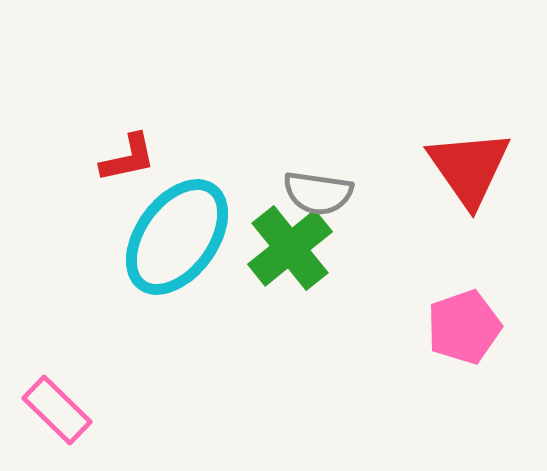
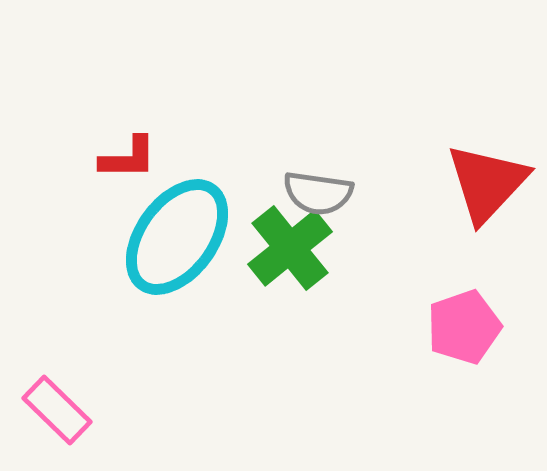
red L-shape: rotated 12 degrees clockwise
red triangle: moved 18 px right, 15 px down; rotated 18 degrees clockwise
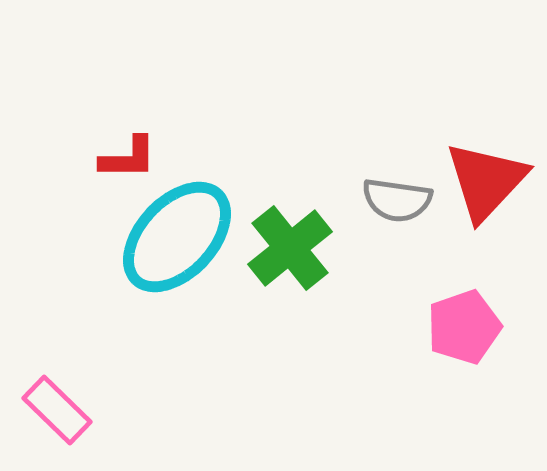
red triangle: moved 1 px left, 2 px up
gray semicircle: moved 79 px right, 7 px down
cyan ellipse: rotated 7 degrees clockwise
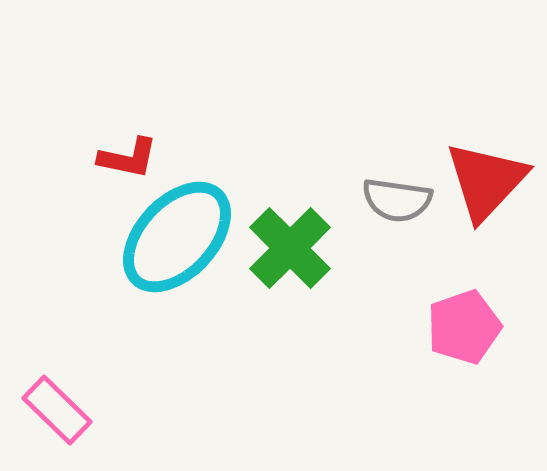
red L-shape: rotated 12 degrees clockwise
green cross: rotated 6 degrees counterclockwise
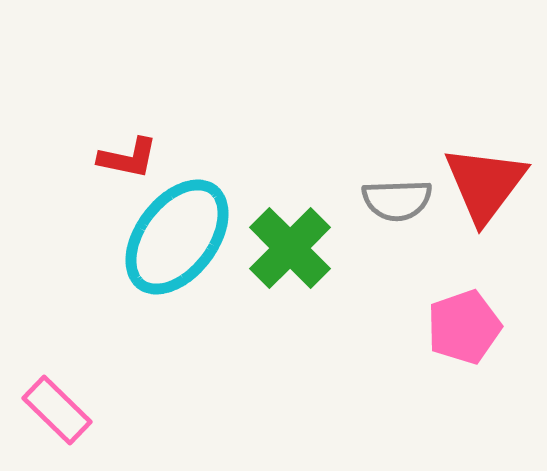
red triangle: moved 1 px left, 3 px down; rotated 6 degrees counterclockwise
gray semicircle: rotated 10 degrees counterclockwise
cyan ellipse: rotated 6 degrees counterclockwise
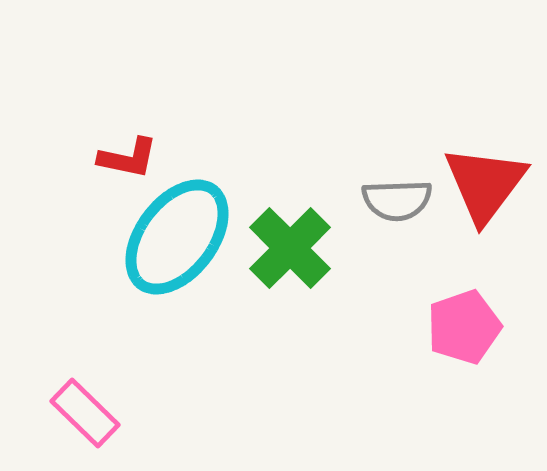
pink rectangle: moved 28 px right, 3 px down
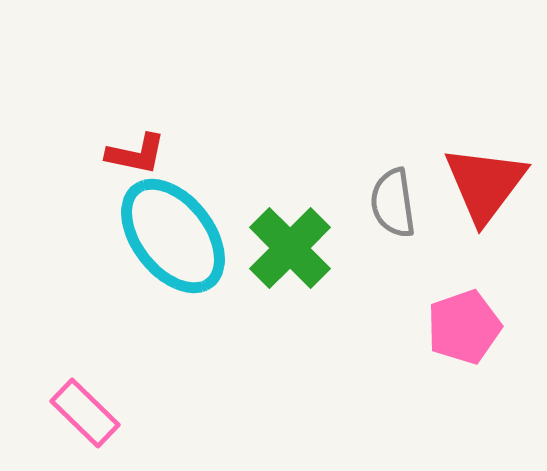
red L-shape: moved 8 px right, 4 px up
gray semicircle: moved 4 px left, 3 px down; rotated 84 degrees clockwise
cyan ellipse: moved 4 px left, 1 px up; rotated 75 degrees counterclockwise
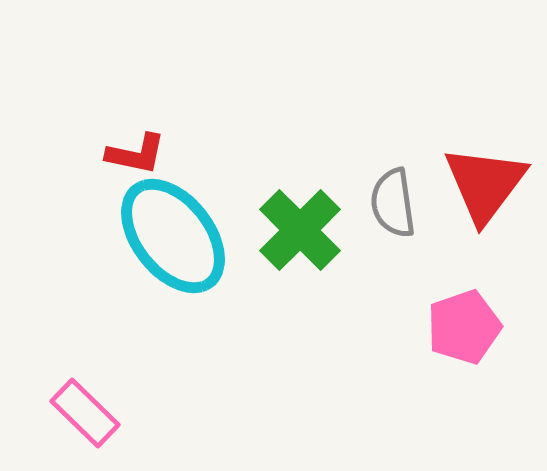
green cross: moved 10 px right, 18 px up
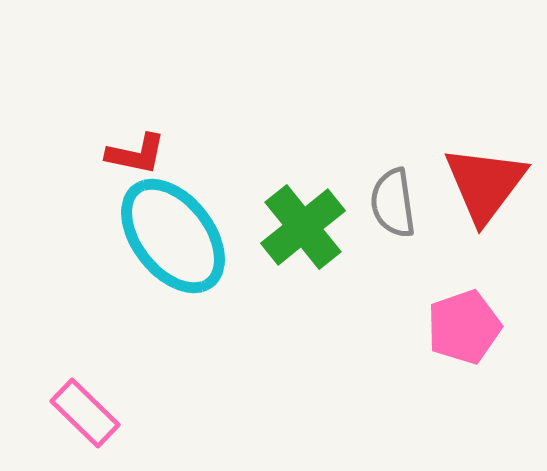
green cross: moved 3 px right, 3 px up; rotated 6 degrees clockwise
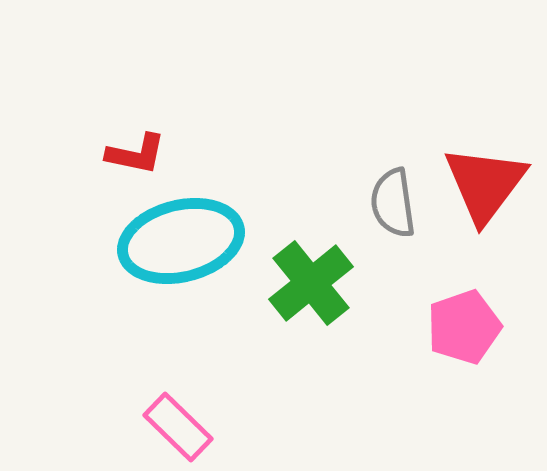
green cross: moved 8 px right, 56 px down
cyan ellipse: moved 8 px right, 5 px down; rotated 66 degrees counterclockwise
pink rectangle: moved 93 px right, 14 px down
